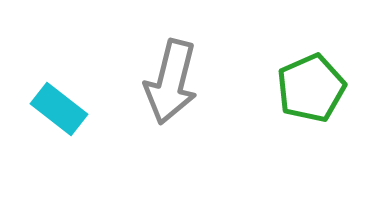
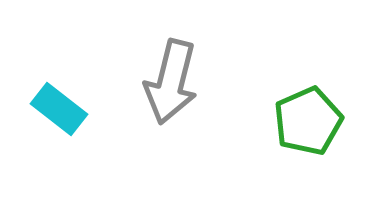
green pentagon: moved 3 px left, 33 px down
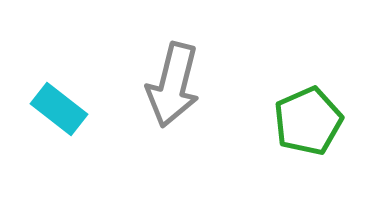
gray arrow: moved 2 px right, 3 px down
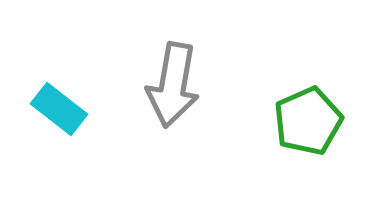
gray arrow: rotated 4 degrees counterclockwise
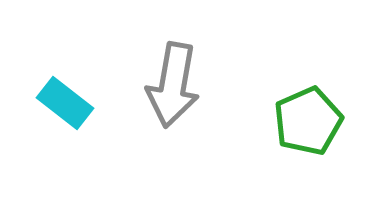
cyan rectangle: moved 6 px right, 6 px up
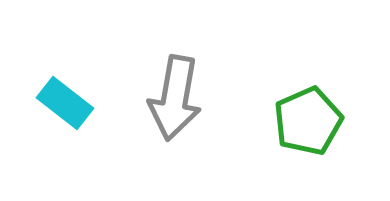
gray arrow: moved 2 px right, 13 px down
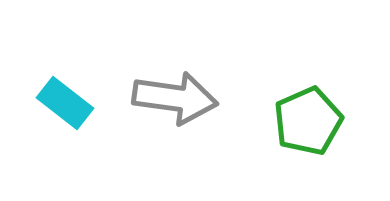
gray arrow: rotated 92 degrees counterclockwise
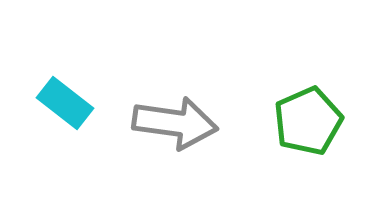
gray arrow: moved 25 px down
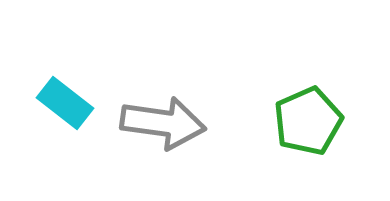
gray arrow: moved 12 px left
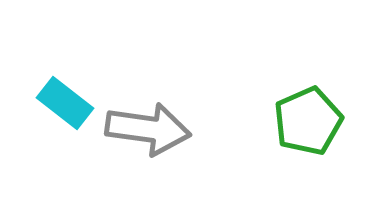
gray arrow: moved 15 px left, 6 px down
